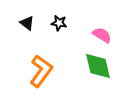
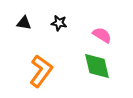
black triangle: moved 3 px left; rotated 28 degrees counterclockwise
green diamond: moved 1 px left
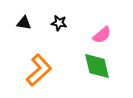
pink semicircle: rotated 108 degrees clockwise
orange L-shape: moved 2 px left, 1 px up; rotated 12 degrees clockwise
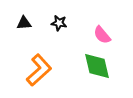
black triangle: rotated 14 degrees counterclockwise
pink semicircle: rotated 90 degrees clockwise
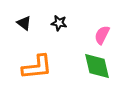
black triangle: rotated 42 degrees clockwise
pink semicircle: rotated 66 degrees clockwise
orange L-shape: moved 2 px left, 3 px up; rotated 36 degrees clockwise
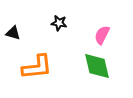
black triangle: moved 11 px left, 10 px down; rotated 21 degrees counterclockwise
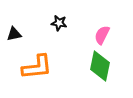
black triangle: moved 1 px right, 1 px down; rotated 28 degrees counterclockwise
green diamond: moved 3 px right; rotated 24 degrees clockwise
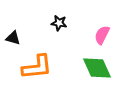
black triangle: moved 1 px left, 4 px down; rotated 28 degrees clockwise
green diamond: moved 3 px left, 2 px down; rotated 36 degrees counterclockwise
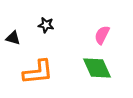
black star: moved 13 px left, 2 px down
orange L-shape: moved 1 px right, 5 px down
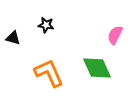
pink semicircle: moved 13 px right
orange L-shape: moved 11 px right, 1 px down; rotated 108 degrees counterclockwise
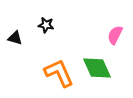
black triangle: moved 2 px right
orange L-shape: moved 10 px right
